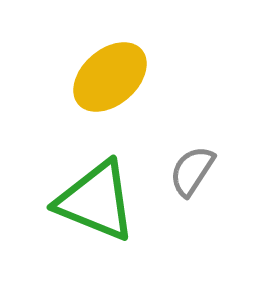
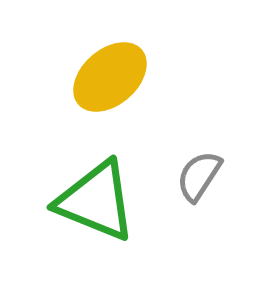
gray semicircle: moved 7 px right, 5 px down
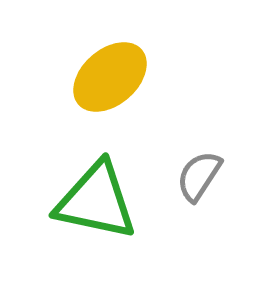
green triangle: rotated 10 degrees counterclockwise
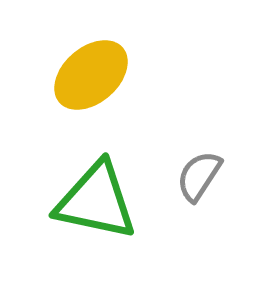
yellow ellipse: moved 19 px left, 2 px up
